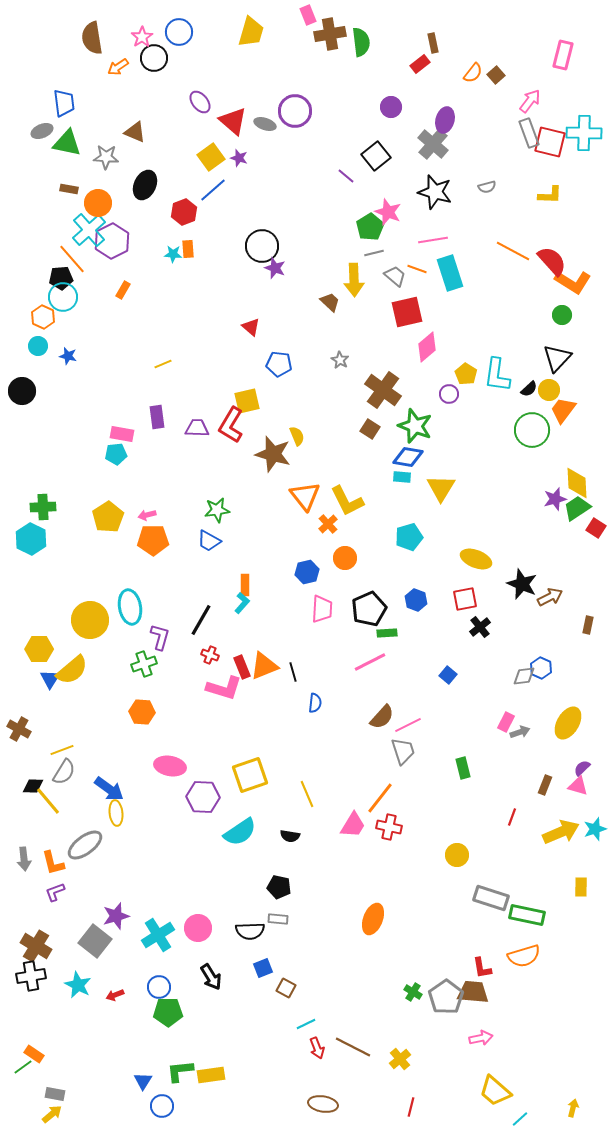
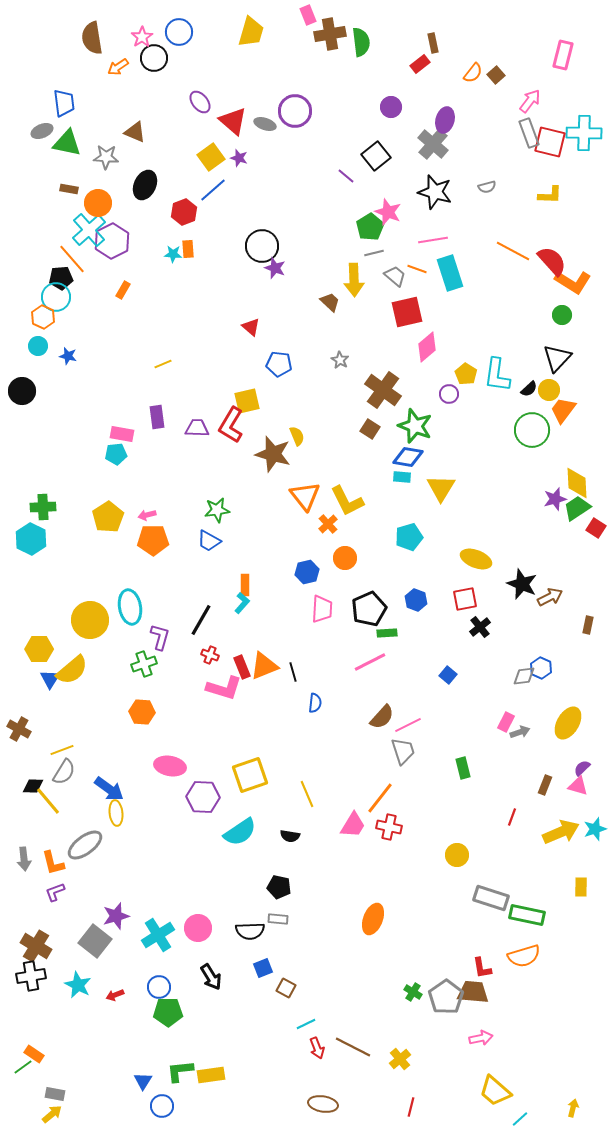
cyan circle at (63, 297): moved 7 px left
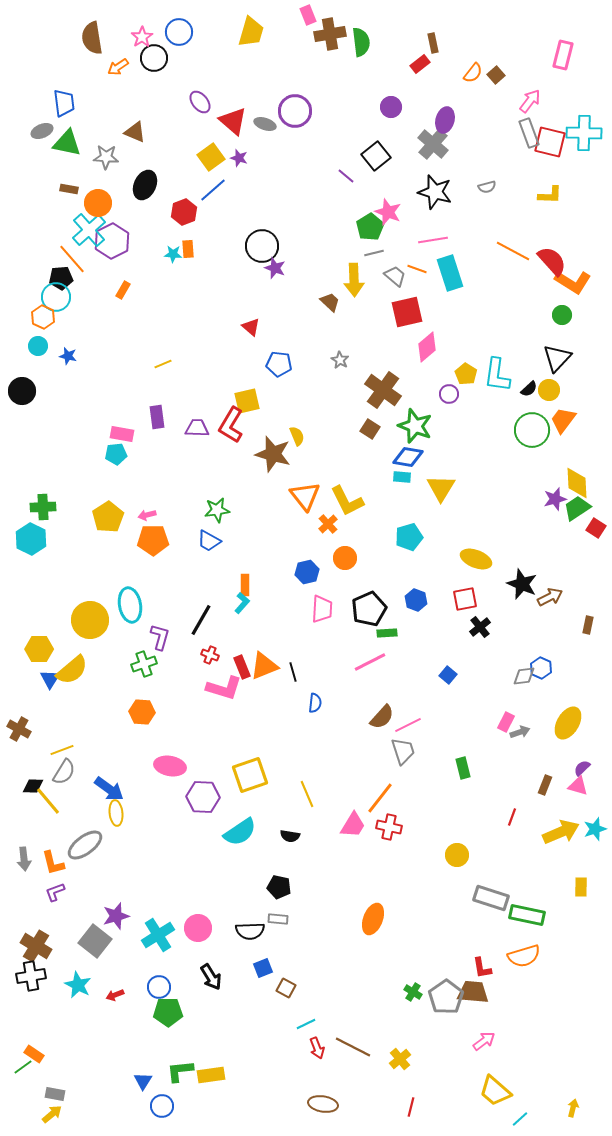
orange trapezoid at (563, 410): moved 10 px down
cyan ellipse at (130, 607): moved 2 px up
pink arrow at (481, 1038): moved 3 px right, 3 px down; rotated 25 degrees counterclockwise
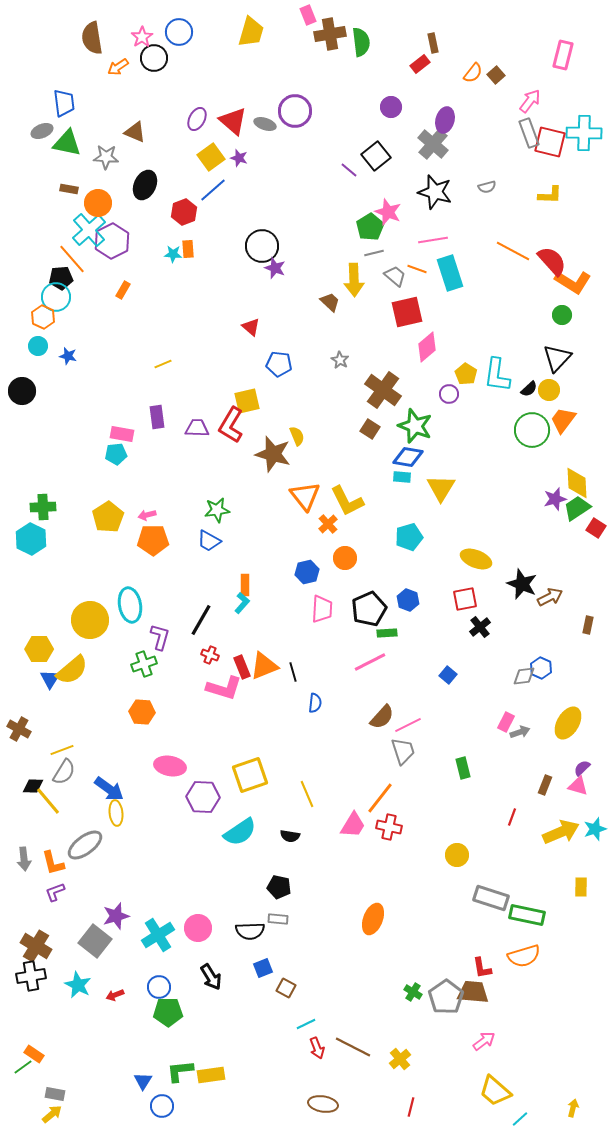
purple ellipse at (200, 102): moved 3 px left, 17 px down; rotated 65 degrees clockwise
purple line at (346, 176): moved 3 px right, 6 px up
blue hexagon at (416, 600): moved 8 px left
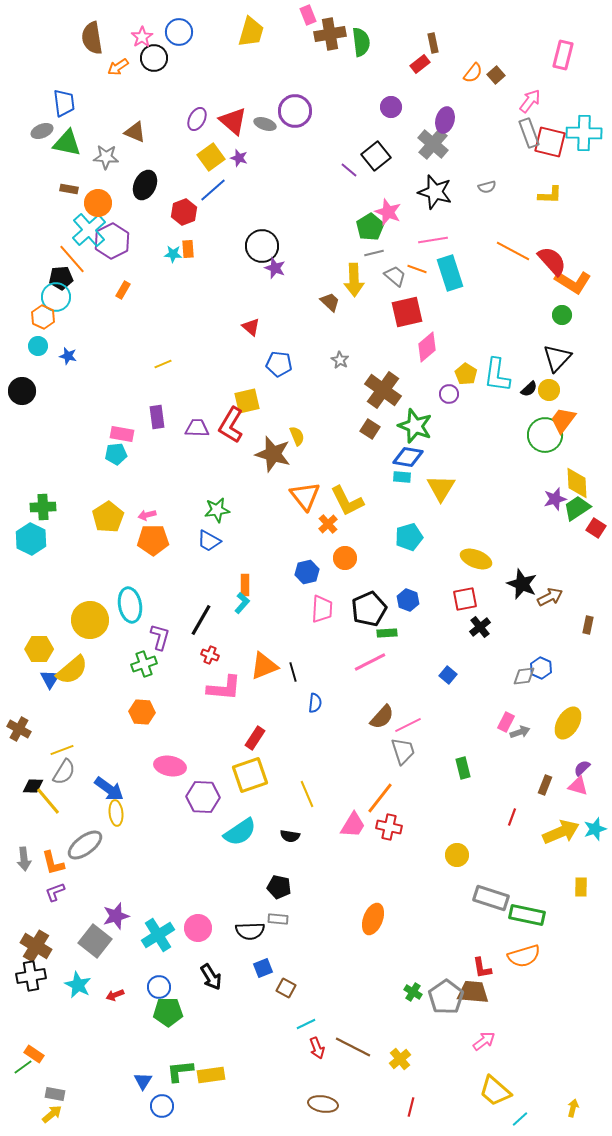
green circle at (532, 430): moved 13 px right, 5 px down
red rectangle at (242, 667): moved 13 px right, 71 px down; rotated 55 degrees clockwise
pink L-shape at (224, 688): rotated 12 degrees counterclockwise
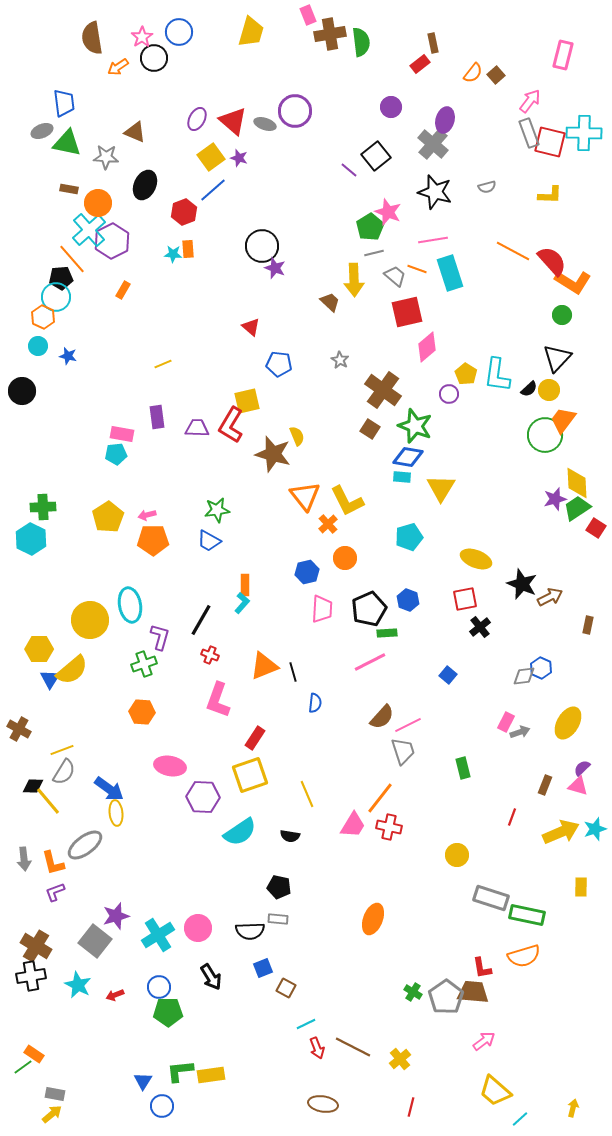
pink L-shape at (224, 688): moved 6 px left, 12 px down; rotated 105 degrees clockwise
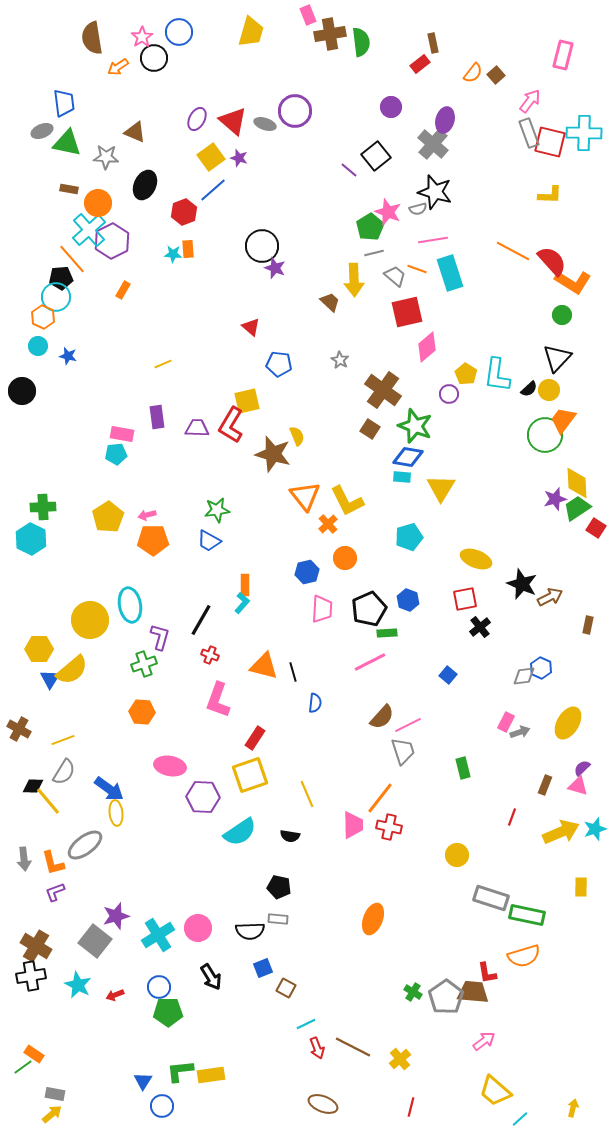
gray semicircle at (487, 187): moved 69 px left, 22 px down
orange triangle at (264, 666): rotated 36 degrees clockwise
yellow line at (62, 750): moved 1 px right, 10 px up
pink trapezoid at (353, 825): rotated 32 degrees counterclockwise
red L-shape at (482, 968): moved 5 px right, 5 px down
brown ellipse at (323, 1104): rotated 12 degrees clockwise
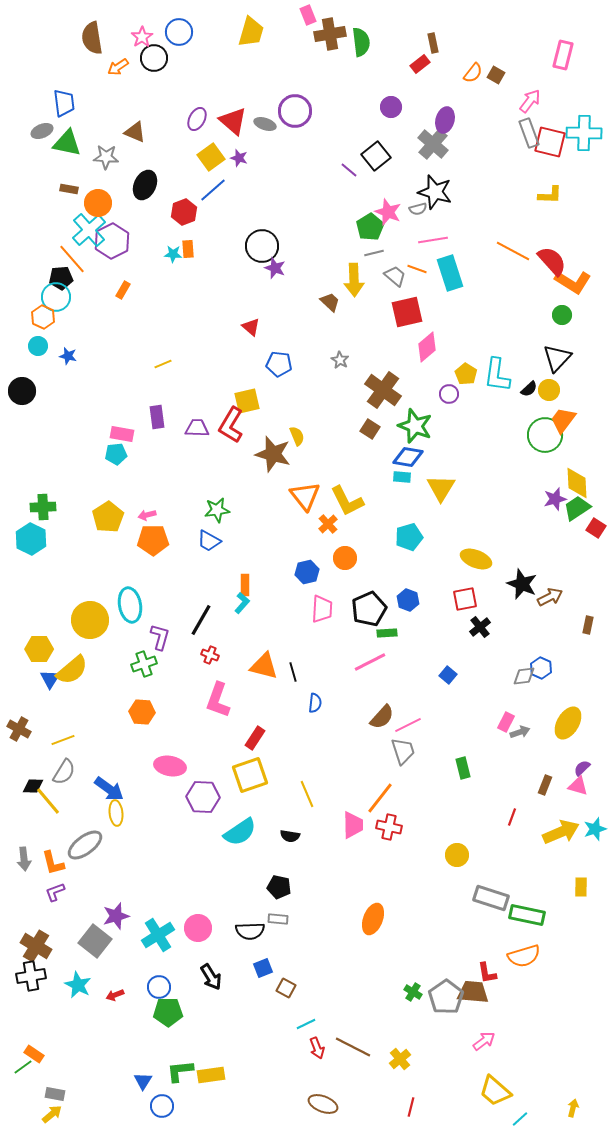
brown square at (496, 75): rotated 18 degrees counterclockwise
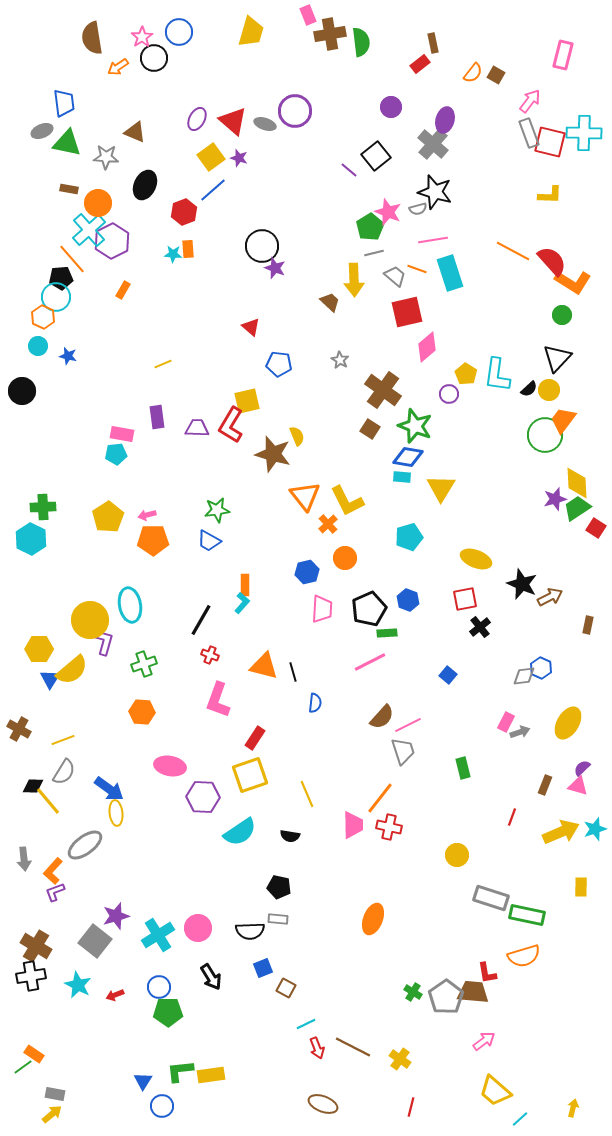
purple L-shape at (160, 637): moved 56 px left, 5 px down
orange L-shape at (53, 863): moved 8 px down; rotated 56 degrees clockwise
yellow cross at (400, 1059): rotated 15 degrees counterclockwise
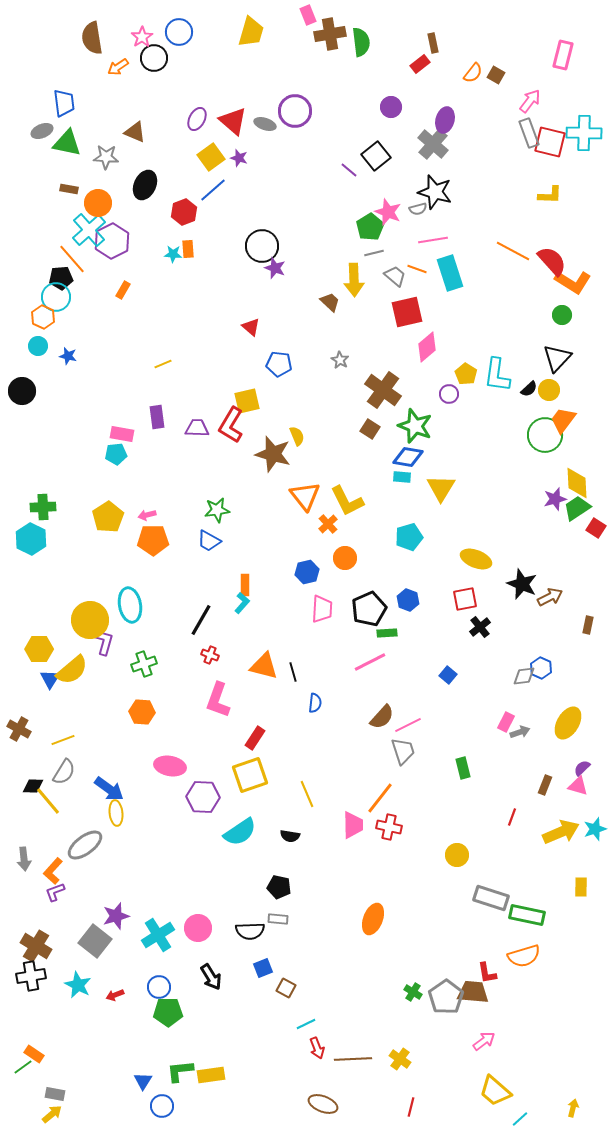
brown line at (353, 1047): moved 12 px down; rotated 30 degrees counterclockwise
